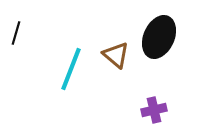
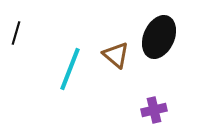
cyan line: moved 1 px left
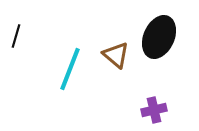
black line: moved 3 px down
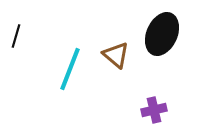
black ellipse: moved 3 px right, 3 px up
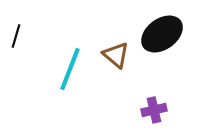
black ellipse: rotated 30 degrees clockwise
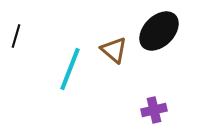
black ellipse: moved 3 px left, 3 px up; rotated 9 degrees counterclockwise
brown triangle: moved 2 px left, 5 px up
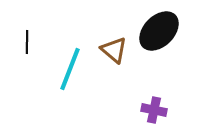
black line: moved 11 px right, 6 px down; rotated 15 degrees counterclockwise
purple cross: rotated 25 degrees clockwise
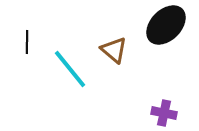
black ellipse: moved 7 px right, 6 px up
cyan line: rotated 60 degrees counterclockwise
purple cross: moved 10 px right, 3 px down
